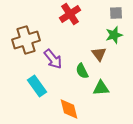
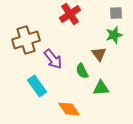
orange diamond: rotated 20 degrees counterclockwise
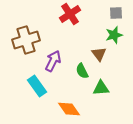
purple arrow: moved 2 px down; rotated 115 degrees counterclockwise
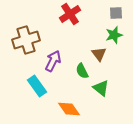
green triangle: rotated 42 degrees clockwise
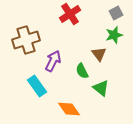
gray square: rotated 24 degrees counterclockwise
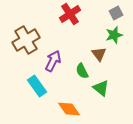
brown cross: rotated 12 degrees counterclockwise
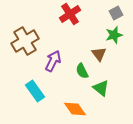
brown cross: moved 1 px left, 1 px down
cyan rectangle: moved 2 px left, 5 px down
orange diamond: moved 6 px right
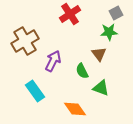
green star: moved 5 px left, 3 px up; rotated 12 degrees clockwise
green triangle: rotated 18 degrees counterclockwise
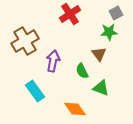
purple arrow: rotated 15 degrees counterclockwise
